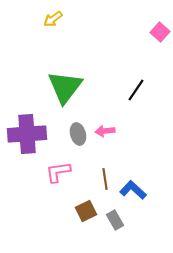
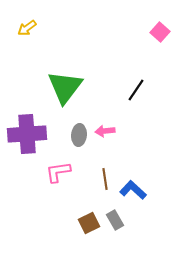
yellow arrow: moved 26 px left, 9 px down
gray ellipse: moved 1 px right, 1 px down; rotated 20 degrees clockwise
brown square: moved 3 px right, 12 px down
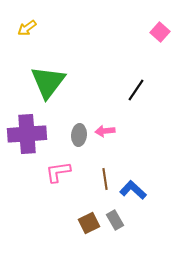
green triangle: moved 17 px left, 5 px up
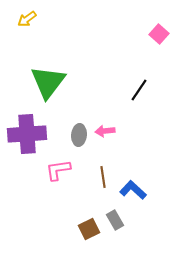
yellow arrow: moved 9 px up
pink square: moved 1 px left, 2 px down
black line: moved 3 px right
pink L-shape: moved 2 px up
brown line: moved 2 px left, 2 px up
brown square: moved 6 px down
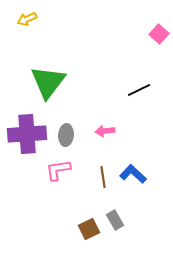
yellow arrow: rotated 12 degrees clockwise
black line: rotated 30 degrees clockwise
gray ellipse: moved 13 px left
blue L-shape: moved 16 px up
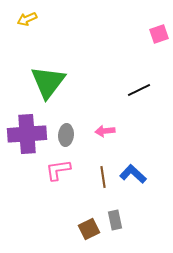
pink square: rotated 30 degrees clockwise
gray rectangle: rotated 18 degrees clockwise
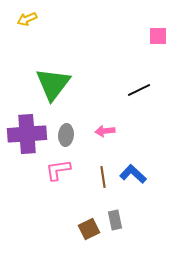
pink square: moved 1 px left, 2 px down; rotated 18 degrees clockwise
green triangle: moved 5 px right, 2 px down
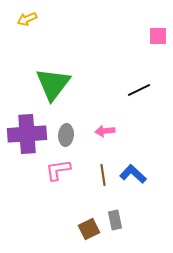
brown line: moved 2 px up
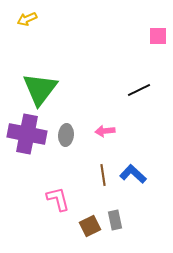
green triangle: moved 13 px left, 5 px down
purple cross: rotated 15 degrees clockwise
pink L-shape: moved 29 px down; rotated 84 degrees clockwise
brown square: moved 1 px right, 3 px up
